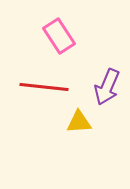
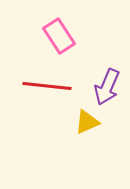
red line: moved 3 px right, 1 px up
yellow triangle: moved 8 px right; rotated 20 degrees counterclockwise
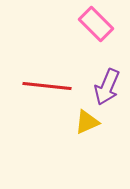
pink rectangle: moved 37 px right, 12 px up; rotated 12 degrees counterclockwise
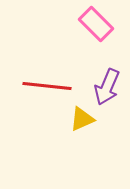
yellow triangle: moved 5 px left, 3 px up
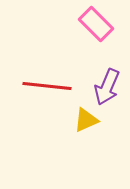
yellow triangle: moved 4 px right, 1 px down
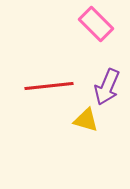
red line: moved 2 px right; rotated 12 degrees counterclockwise
yellow triangle: rotated 40 degrees clockwise
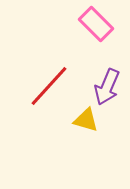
red line: rotated 42 degrees counterclockwise
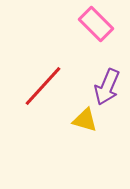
red line: moved 6 px left
yellow triangle: moved 1 px left
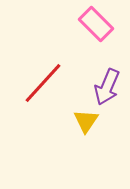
red line: moved 3 px up
yellow triangle: moved 1 px right, 1 px down; rotated 48 degrees clockwise
